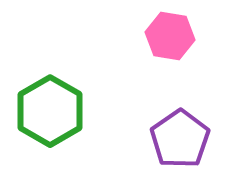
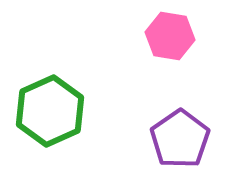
green hexagon: rotated 6 degrees clockwise
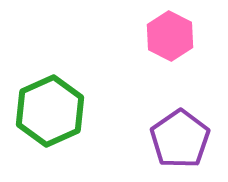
pink hexagon: rotated 18 degrees clockwise
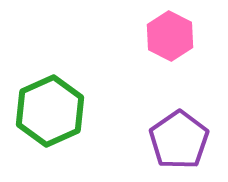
purple pentagon: moved 1 px left, 1 px down
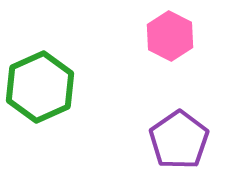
green hexagon: moved 10 px left, 24 px up
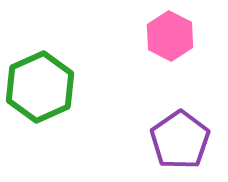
purple pentagon: moved 1 px right
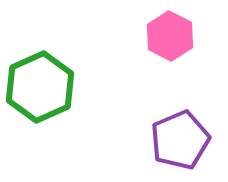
purple pentagon: rotated 12 degrees clockwise
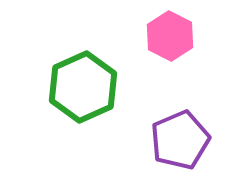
green hexagon: moved 43 px right
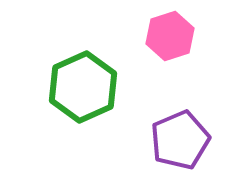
pink hexagon: rotated 15 degrees clockwise
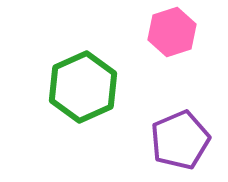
pink hexagon: moved 2 px right, 4 px up
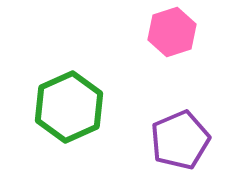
green hexagon: moved 14 px left, 20 px down
